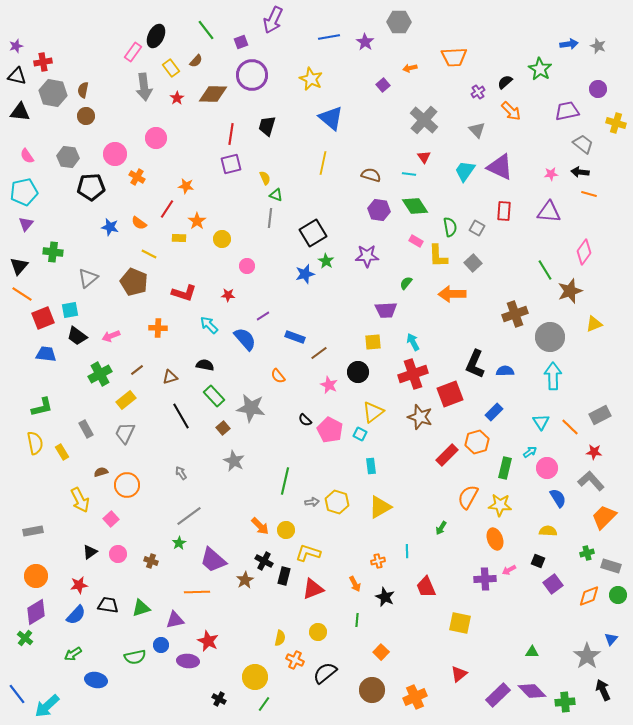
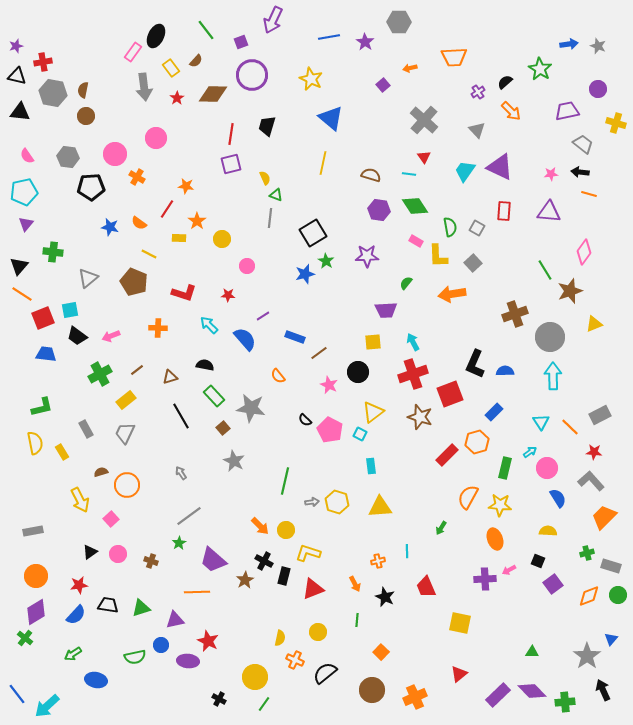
orange arrow at (452, 294): rotated 8 degrees counterclockwise
yellow triangle at (380, 507): rotated 25 degrees clockwise
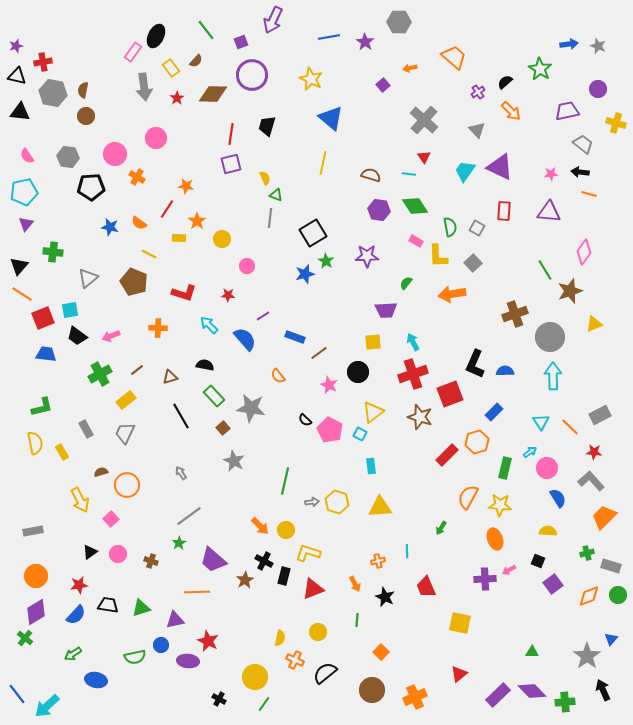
orange trapezoid at (454, 57): rotated 136 degrees counterclockwise
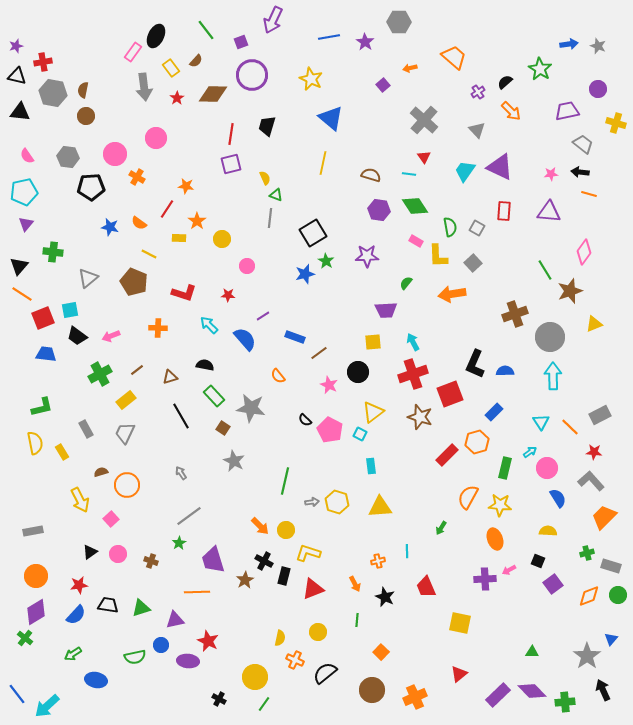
brown square at (223, 428): rotated 16 degrees counterclockwise
purple trapezoid at (213, 560): rotated 32 degrees clockwise
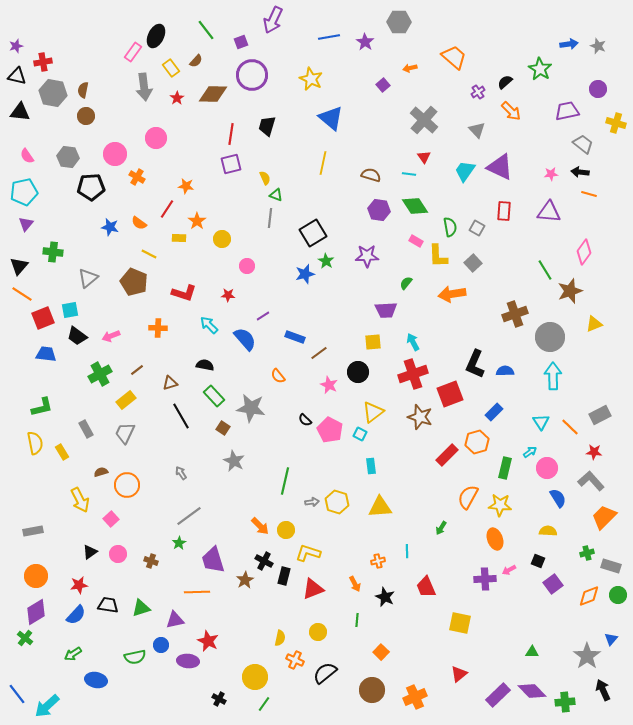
brown triangle at (170, 377): moved 6 px down
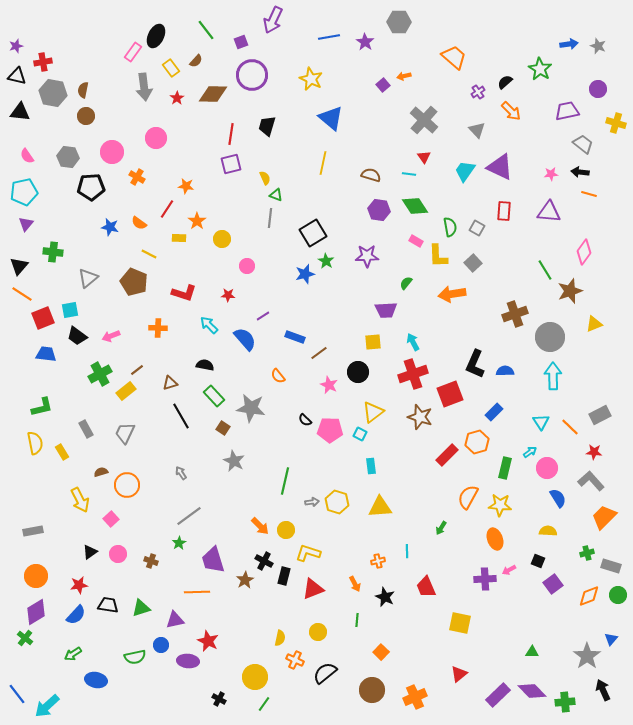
orange arrow at (410, 68): moved 6 px left, 8 px down
pink circle at (115, 154): moved 3 px left, 2 px up
yellow rectangle at (126, 400): moved 9 px up
pink pentagon at (330, 430): rotated 25 degrees counterclockwise
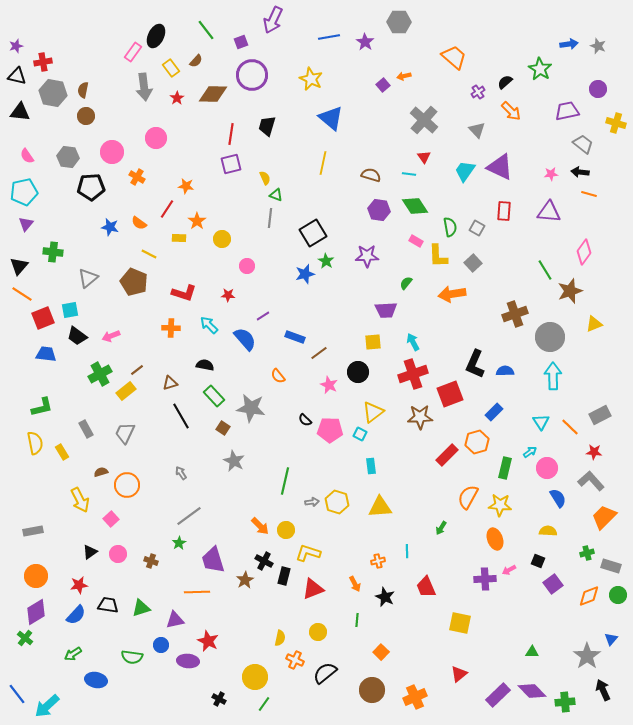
orange cross at (158, 328): moved 13 px right
brown star at (420, 417): rotated 20 degrees counterclockwise
green semicircle at (135, 657): moved 3 px left; rotated 20 degrees clockwise
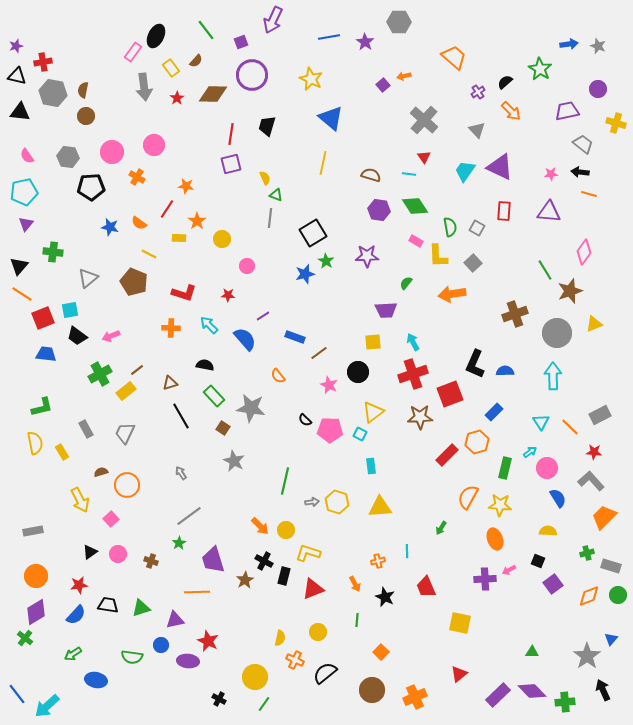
pink circle at (156, 138): moved 2 px left, 7 px down
gray circle at (550, 337): moved 7 px right, 4 px up
